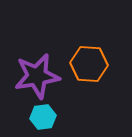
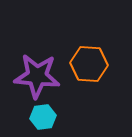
purple star: rotated 15 degrees clockwise
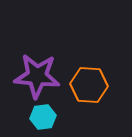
orange hexagon: moved 21 px down
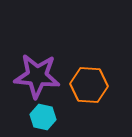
cyan hexagon: rotated 20 degrees clockwise
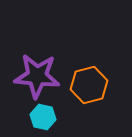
orange hexagon: rotated 18 degrees counterclockwise
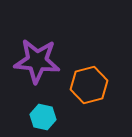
purple star: moved 15 px up
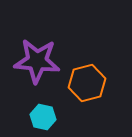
orange hexagon: moved 2 px left, 2 px up
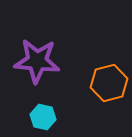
orange hexagon: moved 22 px right
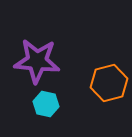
cyan hexagon: moved 3 px right, 13 px up
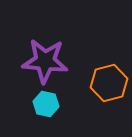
purple star: moved 8 px right
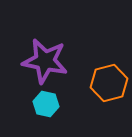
purple star: rotated 6 degrees clockwise
